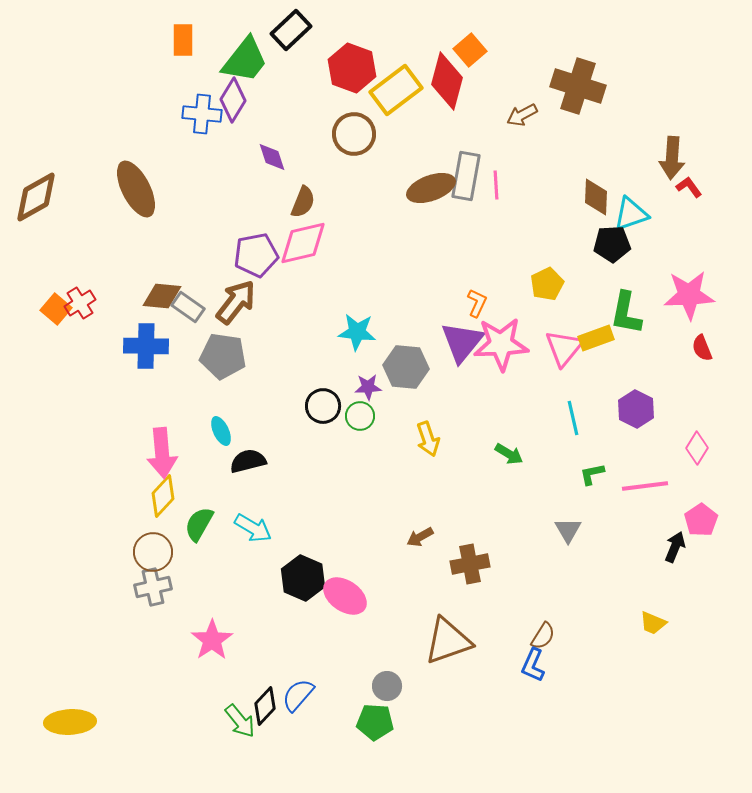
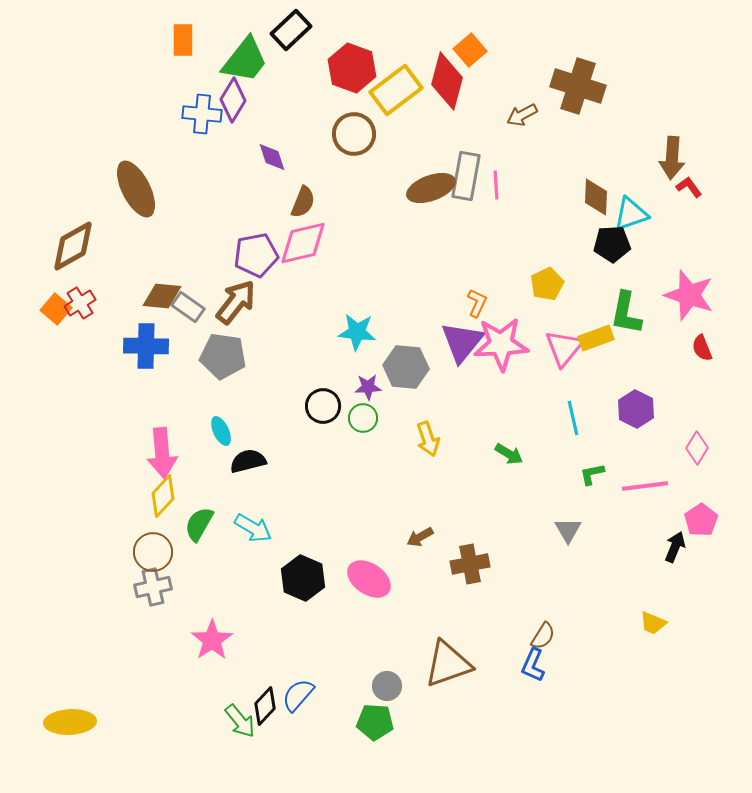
brown diamond at (36, 197): moved 37 px right, 49 px down
pink star at (689, 295): rotated 21 degrees clockwise
green circle at (360, 416): moved 3 px right, 2 px down
pink ellipse at (345, 596): moved 24 px right, 17 px up
brown triangle at (448, 641): moved 23 px down
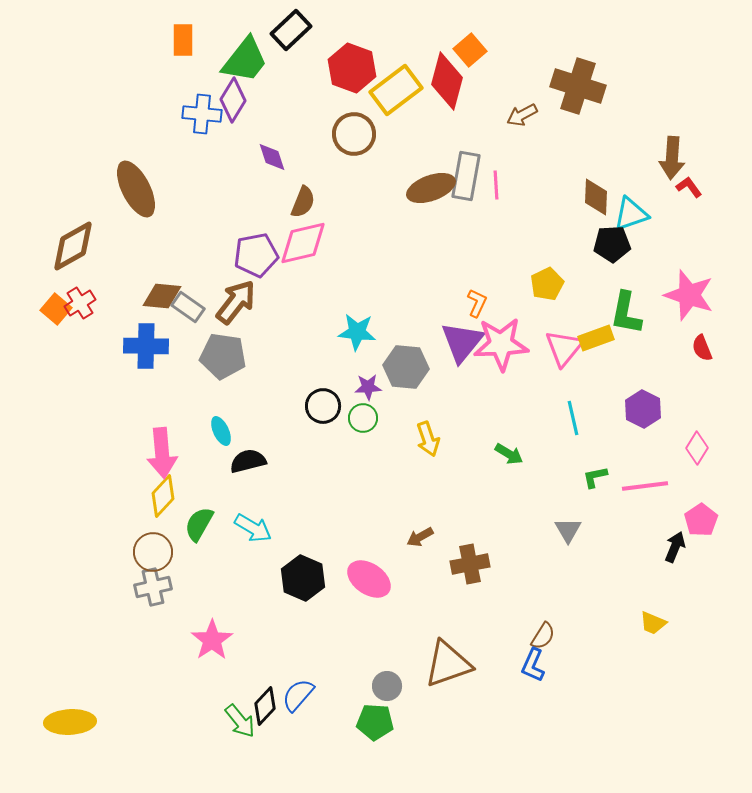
purple hexagon at (636, 409): moved 7 px right
green L-shape at (592, 474): moved 3 px right, 3 px down
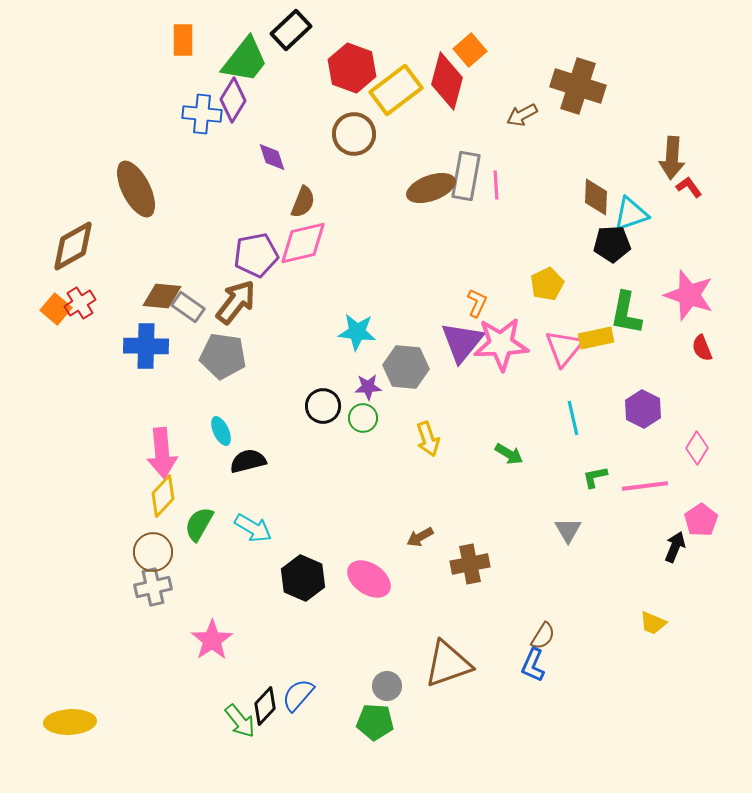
yellow rectangle at (596, 338): rotated 8 degrees clockwise
